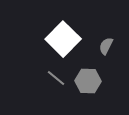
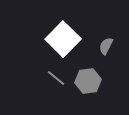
gray hexagon: rotated 10 degrees counterclockwise
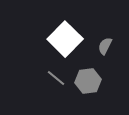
white square: moved 2 px right
gray semicircle: moved 1 px left
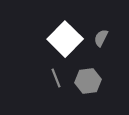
gray semicircle: moved 4 px left, 8 px up
gray line: rotated 30 degrees clockwise
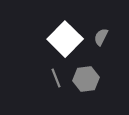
gray semicircle: moved 1 px up
gray hexagon: moved 2 px left, 2 px up
